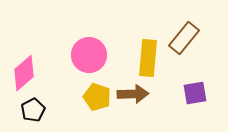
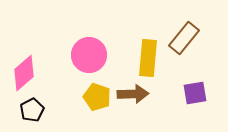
black pentagon: moved 1 px left
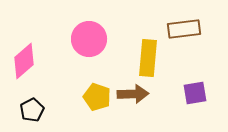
brown rectangle: moved 9 px up; rotated 44 degrees clockwise
pink circle: moved 16 px up
pink diamond: moved 12 px up
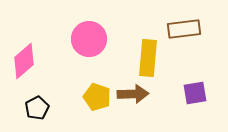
black pentagon: moved 5 px right, 2 px up
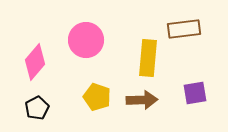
pink circle: moved 3 px left, 1 px down
pink diamond: moved 11 px right, 1 px down; rotated 9 degrees counterclockwise
brown arrow: moved 9 px right, 6 px down
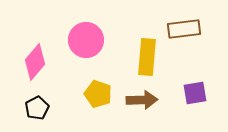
yellow rectangle: moved 1 px left, 1 px up
yellow pentagon: moved 1 px right, 3 px up
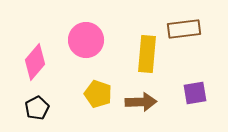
yellow rectangle: moved 3 px up
brown arrow: moved 1 px left, 2 px down
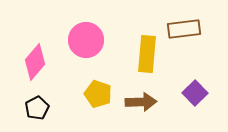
purple square: rotated 35 degrees counterclockwise
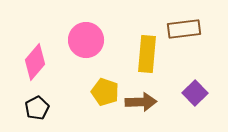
yellow pentagon: moved 7 px right, 2 px up
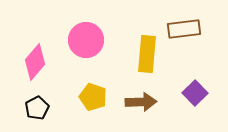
yellow pentagon: moved 12 px left, 5 px down
